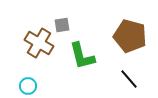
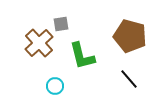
gray square: moved 1 px left, 1 px up
brown cross: rotated 16 degrees clockwise
cyan circle: moved 27 px right
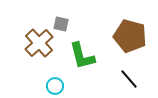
gray square: rotated 21 degrees clockwise
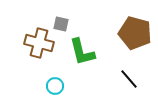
brown pentagon: moved 5 px right, 3 px up
brown cross: rotated 32 degrees counterclockwise
green L-shape: moved 4 px up
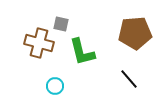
brown pentagon: rotated 20 degrees counterclockwise
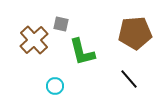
brown cross: moved 5 px left, 3 px up; rotated 32 degrees clockwise
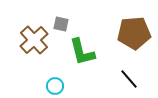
brown pentagon: moved 1 px left
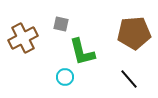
brown cross: moved 11 px left, 2 px up; rotated 16 degrees clockwise
cyan circle: moved 10 px right, 9 px up
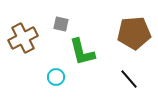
cyan circle: moved 9 px left
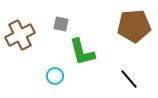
brown pentagon: moved 7 px up
brown cross: moved 3 px left, 3 px up
cyan circle: moved 1 px left, 1 px up
